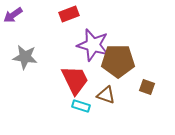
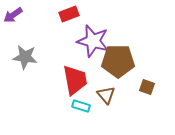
purple star: moved 4 px up
red trapezoid: rotated 16 degrees clockwise
brown triangle: rotated 30 degrees clockwise
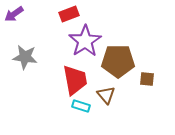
purple arrow: moved 1 px right, 1 px up
purple star: moved 8 px left; rotated 24 degrees clockwise
brown square: moved 8 px up; rotated 14 degrees counterclockwise
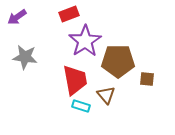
purple arrow: moved 3 px right, 3 px down
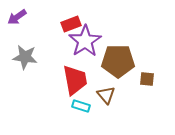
red rectangle: moved 2 px right, 10 px down
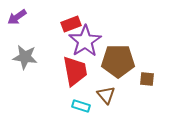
red trapezoid: moved 9 px up
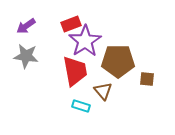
purple arrow: moved 9 px right, 9 px down
gray star: moved 1 px right, 1 px up
brown triangle: moved 3 px left, 4 px up
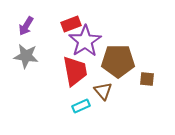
purple arrow: rotated 24 degrees counterclockwise
cyan rectangle: rotated 42 degrees counterclockwise
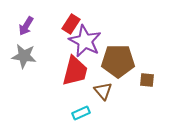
red rectangle: rotated 36 degrees counterclockwise
purple star: rotated 12 degrees counterclockwise
gray star: moved 2 px left
red trapezoid: rotated 24 degrees clockwise
brown square: moved 1 px down
cyan rectangle: moved 7 px down
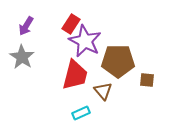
gray star: moved 2 px left, 1 px down; rotated 25 degrees clockwise
red trapezoid: moved 4 px down
